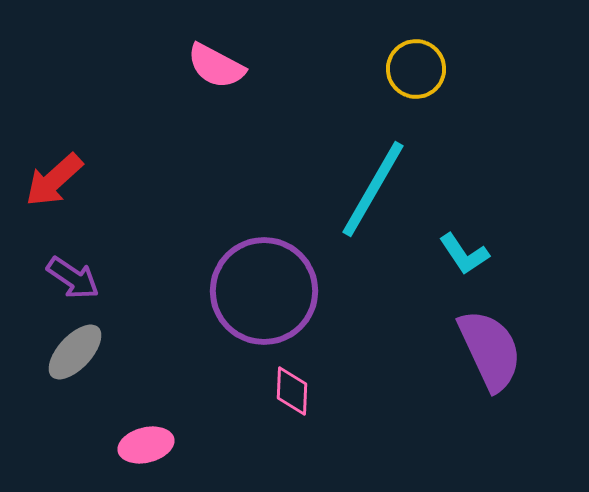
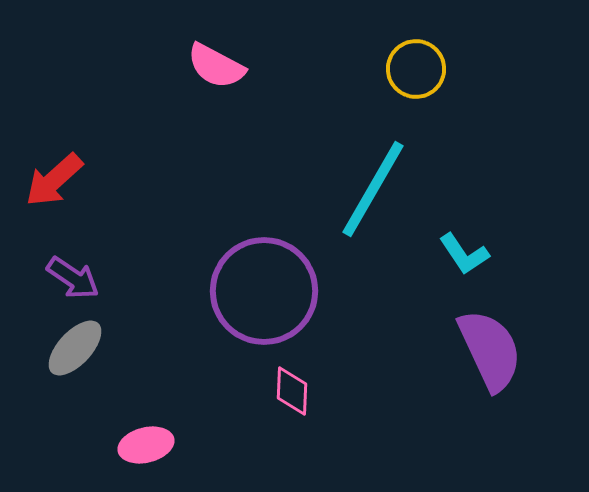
gray ellipse: moved 4 px up
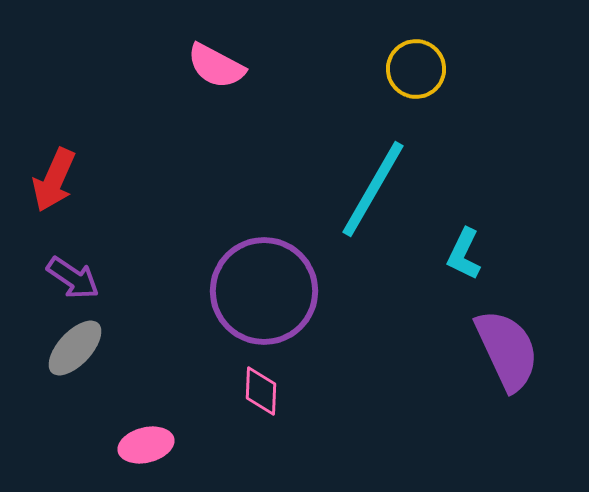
red arrow: rotated 24 degrees counterclockwise
cyan L-shape: rotated 60 degrees clockwise
purple semicircle: moved 17 px right
pink diamond: moved 31 px left
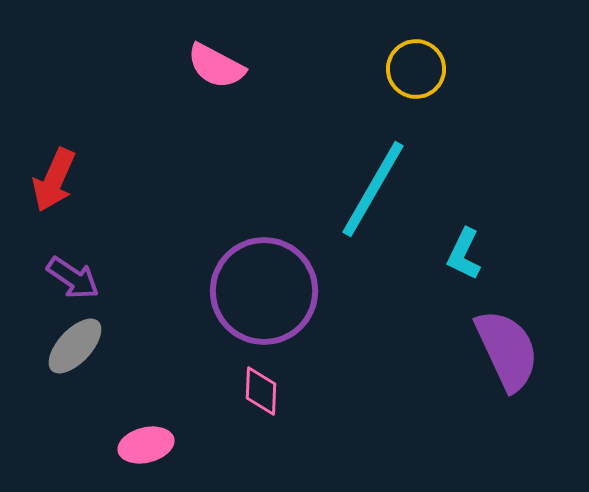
gray ellipse: moved 2 px up
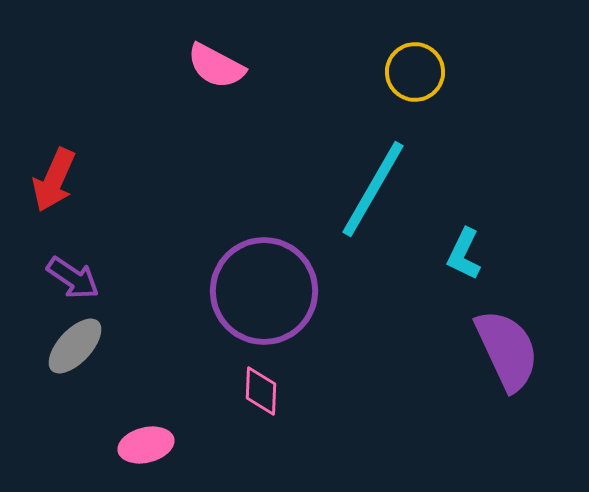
yellow circle: moved 1 px left, 3 px down
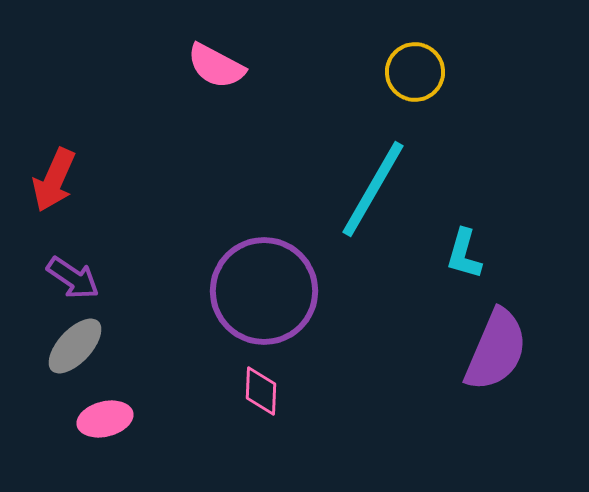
cyan L-shape: rotated 10 degrees counterclockwise
purple semicircle: moved 11 px left; rotated 48 degrees clockwise
pink ellipse: moved 41 px left, 26 px up
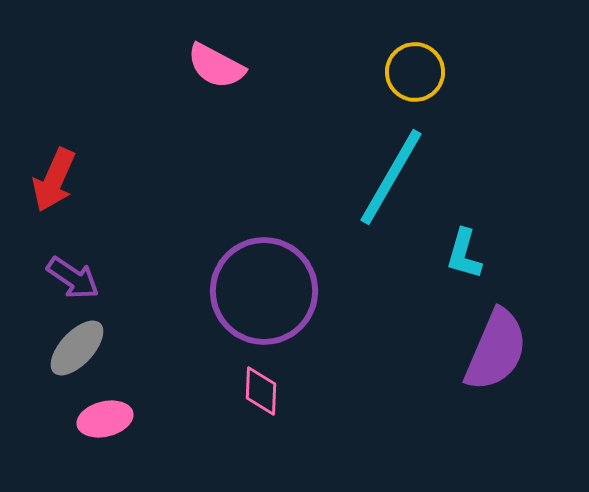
cyan line: moved 18 px right, 12 px up
gray ellipse: moved 2 px right, 2 px down
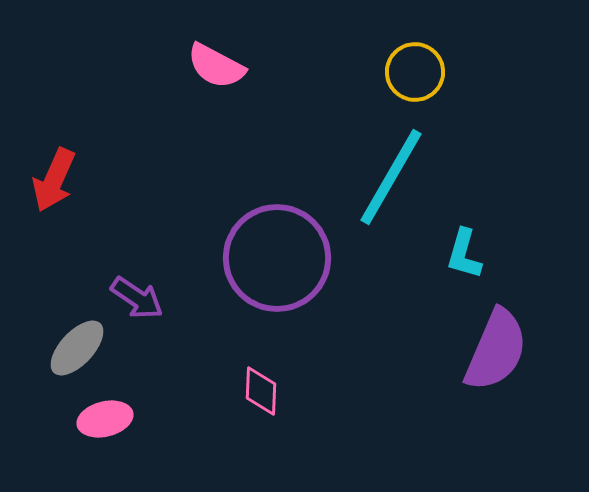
purple arrow: moved 64 px right, 20 px down
purple circle: moved 13 px right, 33 px up
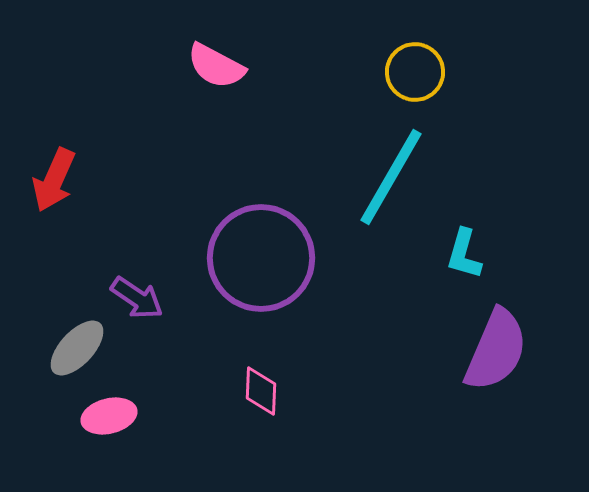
purple circle: moved 16 px left
pink ellipse: moved 4 px right, 3 px up
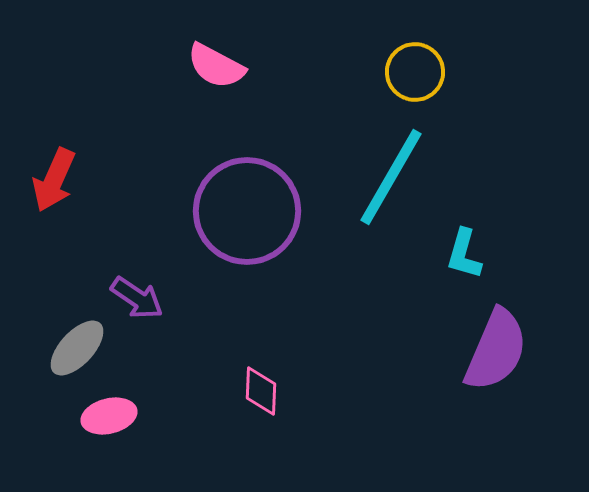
purple circle: moved 14 px left, 47 px up
